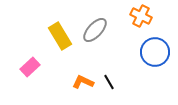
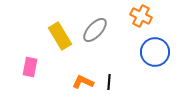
pink rectangle: rotated 36 degrees counterclockwise
black line: rotated 35 degrees clockwise
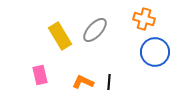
orange cross: moved 3 px right, 3 px down; rotated 10 degrees counterclockwise
pink rectangle: moved 10 px right, 8 px down; rotated 24 degrees counterclockwise
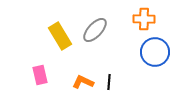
orange cross: rotated 15 degrees counterclockwise
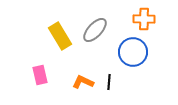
blue circle: moved 22 px left
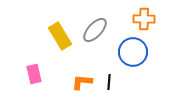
pink rectangle: moved 6 px left, 1 px up
orange L-shape: moved 1 px left; rotated 20 degrees counterclockwise
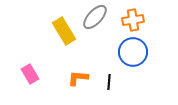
orange cross: moved 11 px left, 1 px down; rotated 10 degrees counterclockwise
gray ellipse: moved 13 px up
yellow rectangle: moved 4 px right, 5 px up
pink rectangle: moved 4 px left; rotated 18 degrees counterclockwise
orange L-shape: moved 4 px left, 4 px up
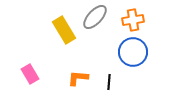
yellow rectangle: moved 1 px up
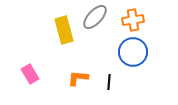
yellow rectangle: rotated 16 degrees clockwise
